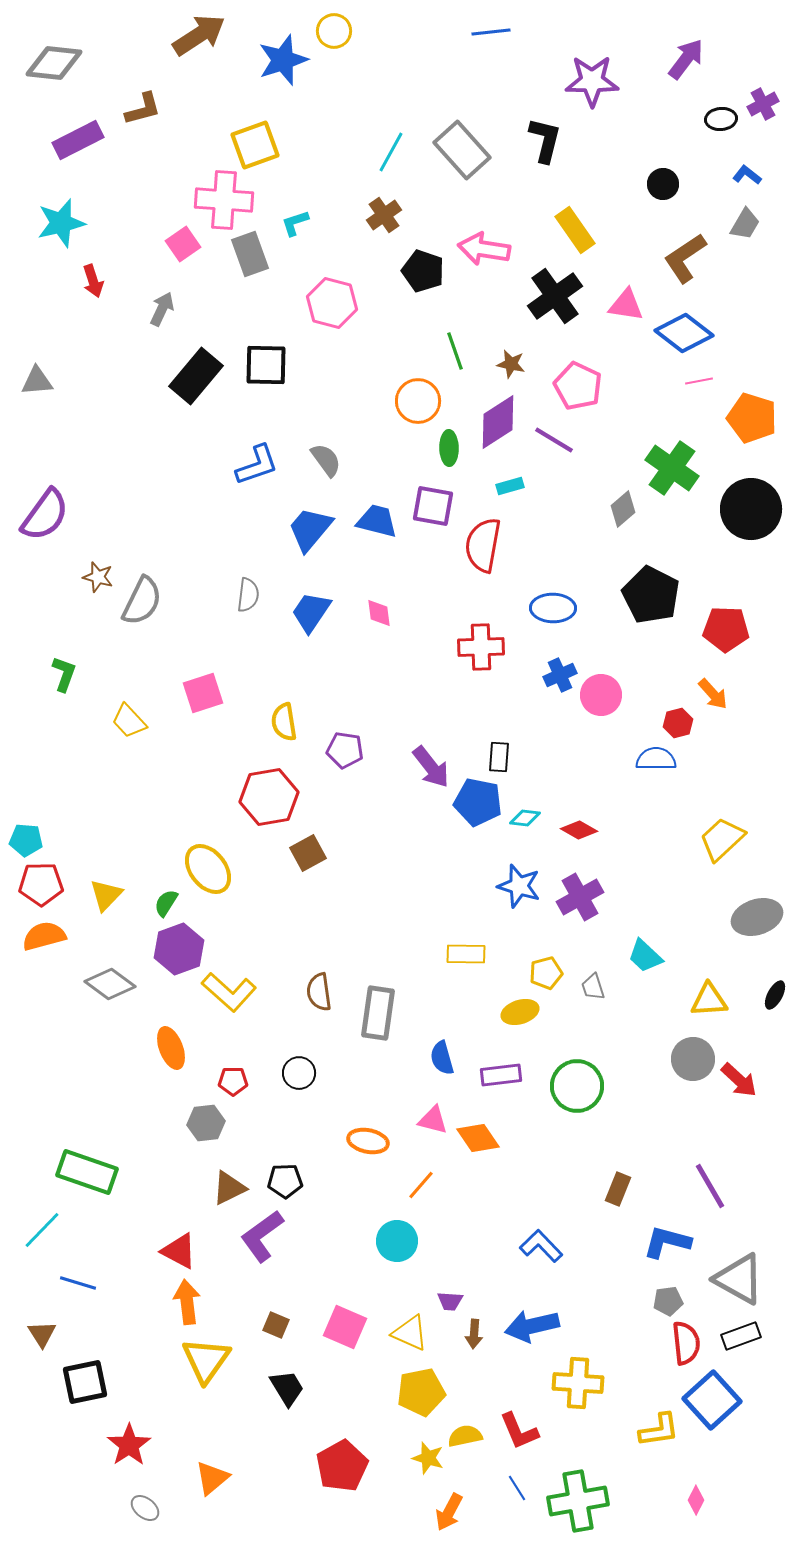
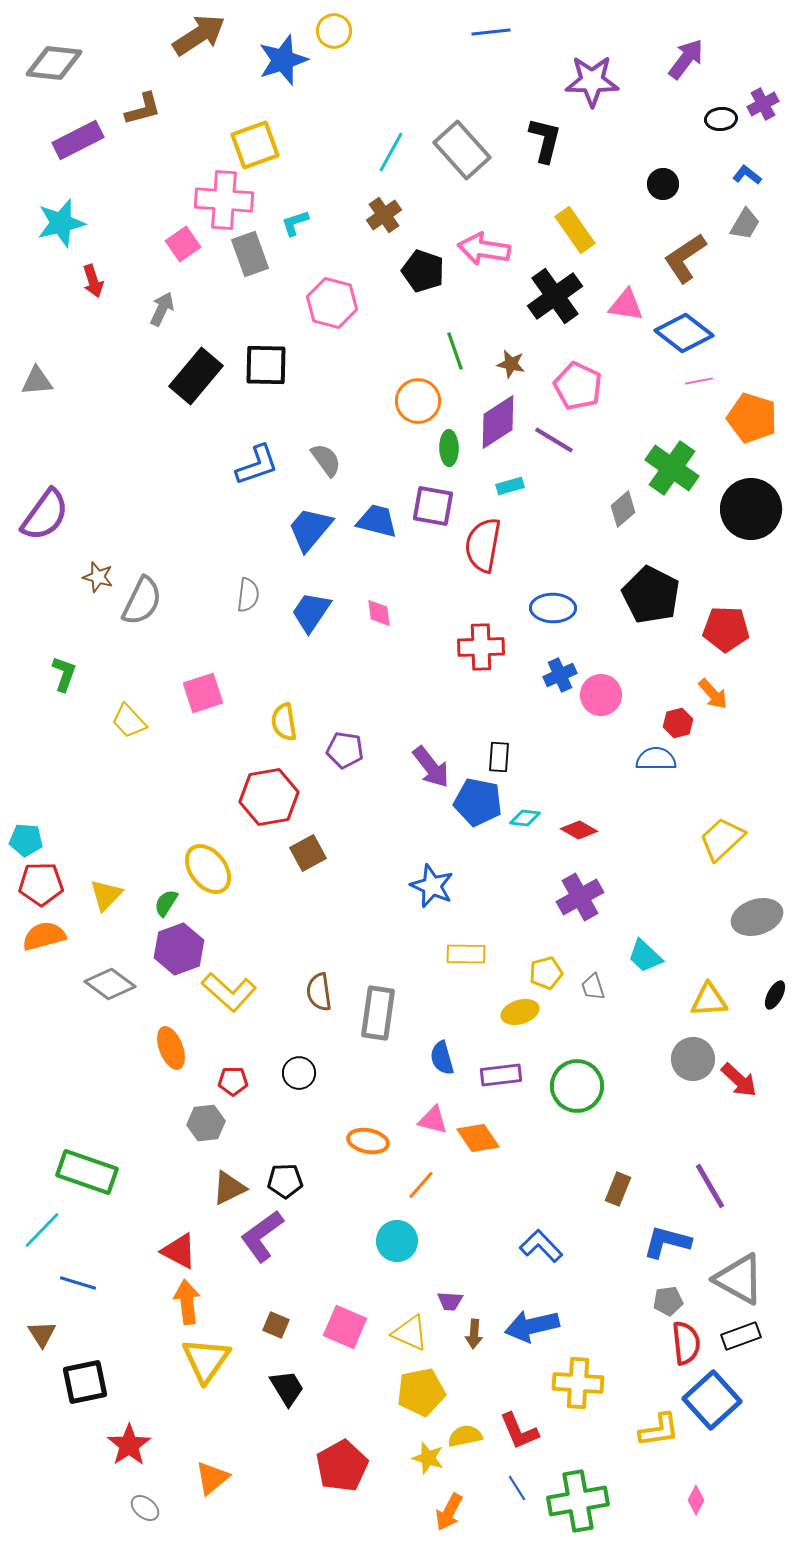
blue star at (519, 886): moved 87 px left; rotated 6 degrees clockwise
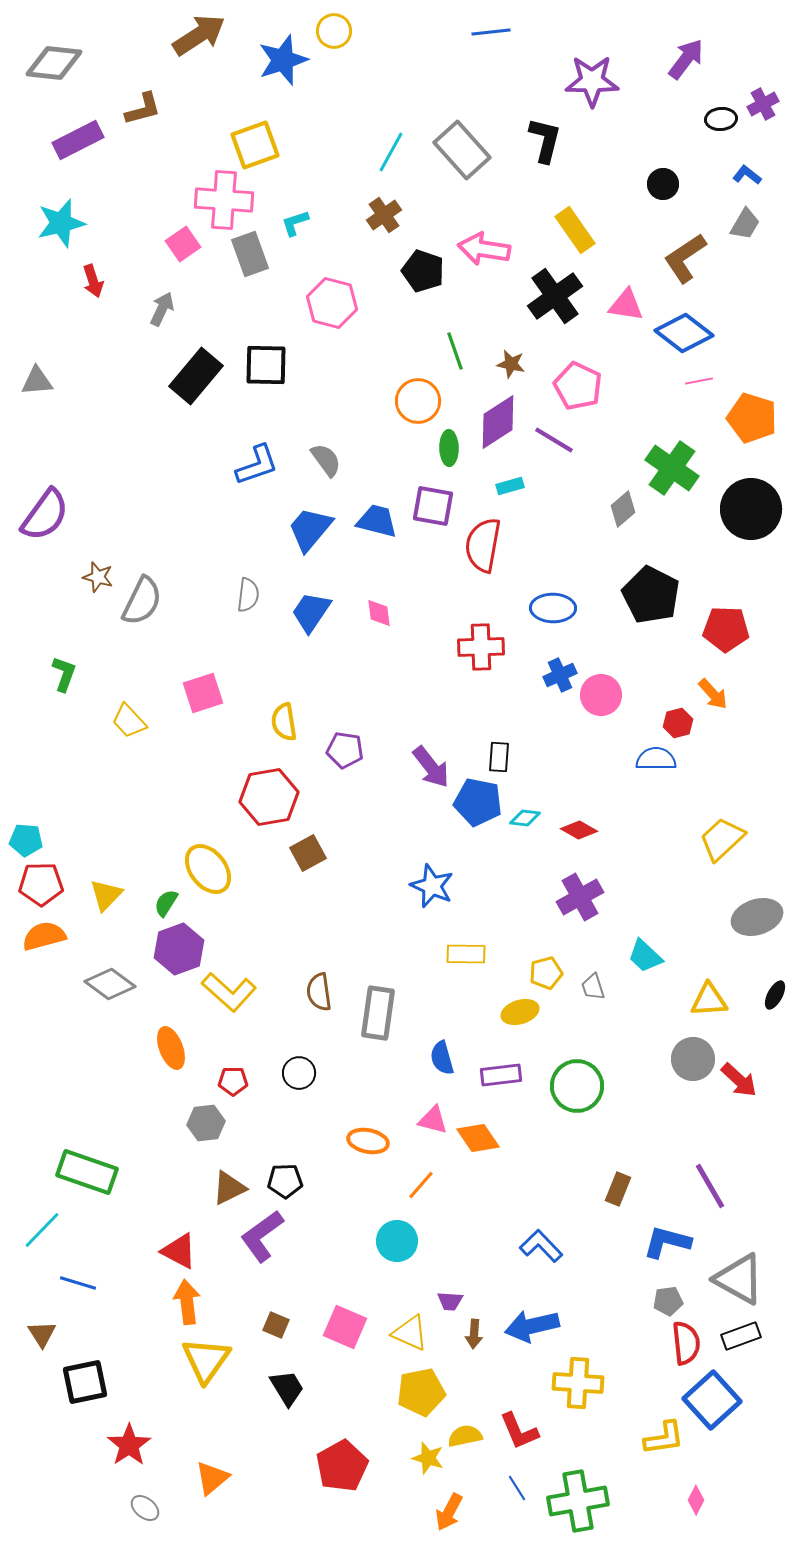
yellow L-shape at (659, 1430): moved 5 px right, 8 px down
